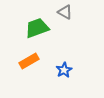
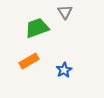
gray triangle: rotated 28 degrees clockwise
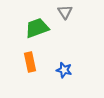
orange rectangle: moved 1 px right, 1 px down; rotated 72 degrees counterclockwise
blue star: rotated 28 degrees counterclockwise
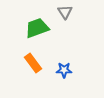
orange rectangle: moved 3 px right, 1 px down; rotated 24 degrees counterclockwise
blue star: rotated 14 degrees counterclockwise
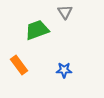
green trapezoid: moved 2 px down
orange rectangle: moved 14 px left, 2 px down
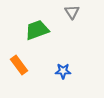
gray triangle: moved 7 px right
blue star: moved 1 px left, 1 px down
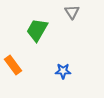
green trapezoid: rotated 40 degrees counterclockwise
orange rectangle: moved 6 px left
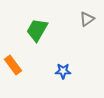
gray triangle: moved 15 px right, 7 px down; rotated 28 degrees clockwise
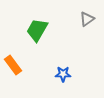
blue star: moved 3 px down
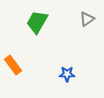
green trapezoid: moved 8 px up
blue star: moved 4 px right
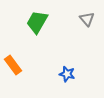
gray triangle: rotated 35 degrees counterclockwise
blue star: rotated 14 degrees clockwise
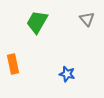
orange rectangle: moved 1 px up; rotated 24 degrees clockwise
